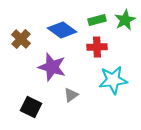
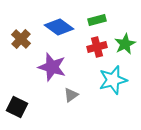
green star: moved 24 px down
blue diamond: moved 3 px left, 3 px up
red cross: rotated 12 degrees counterclockwise
cyan star: rotated 8 degrees counterclockwise
black square: moved 14 px left
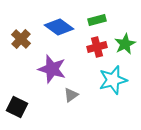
purple star: moved 2 px down
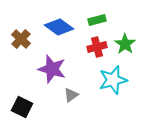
green star: rotated 10 degrees counterclockwise
black square: moved 5 px right
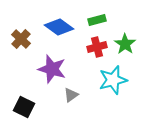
black square: moved 2 px right
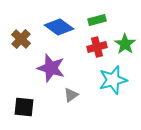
purple star: moved 1 px left, 1 px up
black square: rotated 20 degrees counterclockwise
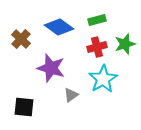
green star: rotated 20 degrees clockwise
cyan star: moved 10 px left, 1 px up; rotated 16 degrees counterclockwise
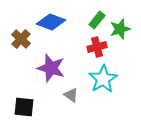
green rectangle: rotated 36 degrees counterclockwise
blue diamond: moved 8 px left, 5 px up; rotated 16 degrees counterclockwise
green star: moved 5 px left, 15 px up
gray triangle: rotated 49 degrees counterclockwise
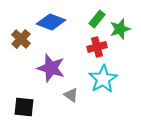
green rectangle: moved 1 px up
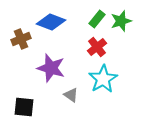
green star: moved 1 px right, 8 px up
brown cross: rotated 24 degrees clockwise
red cross: rotated 24 degrees counterclockwise
